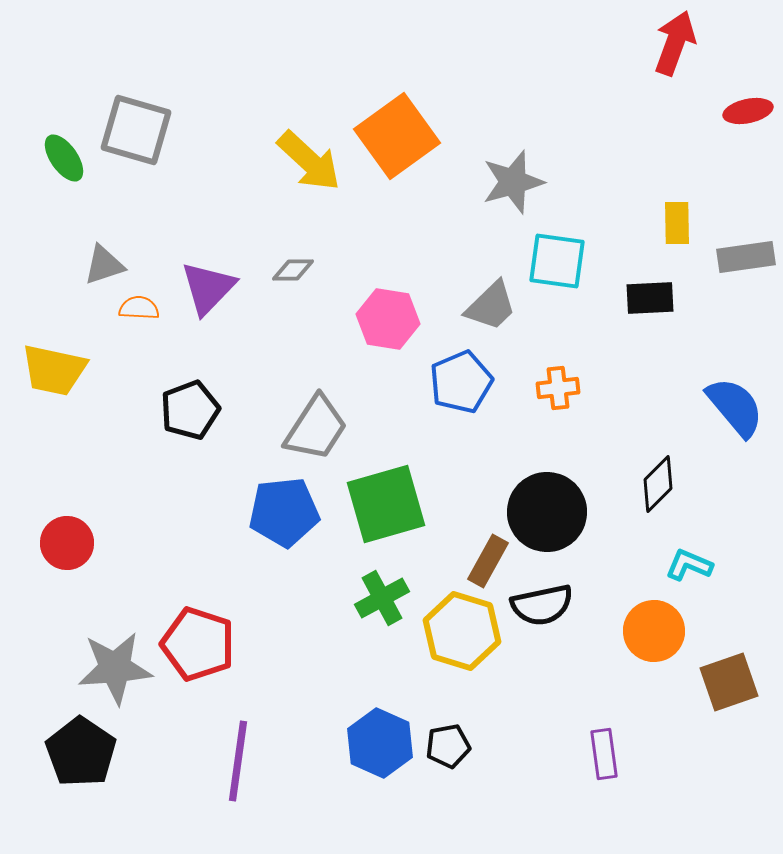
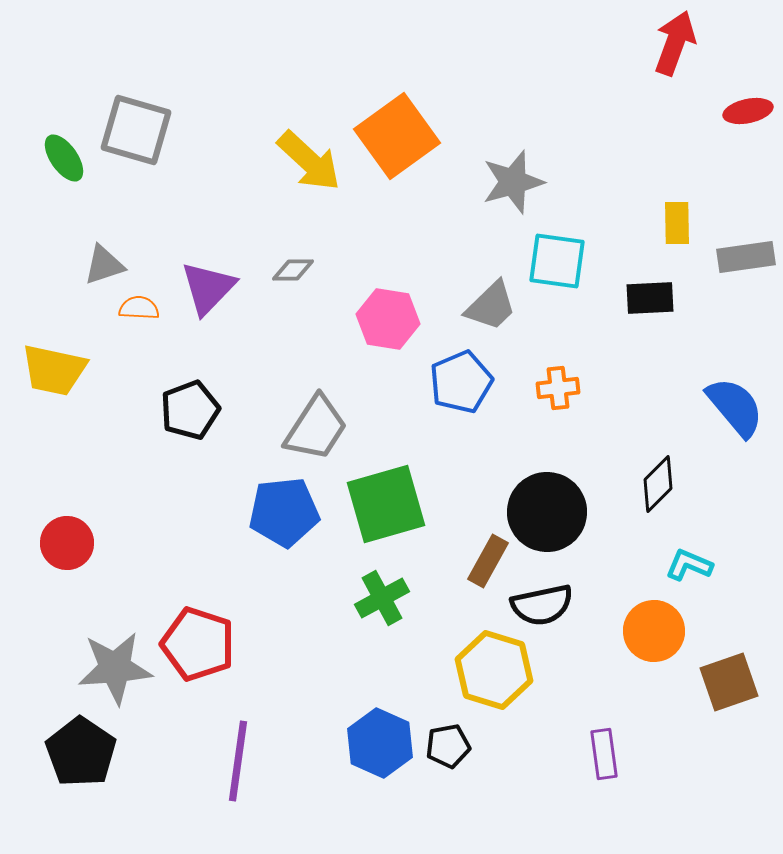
yellow hexagon at (462, 631): moved 32 px right, 39 px down
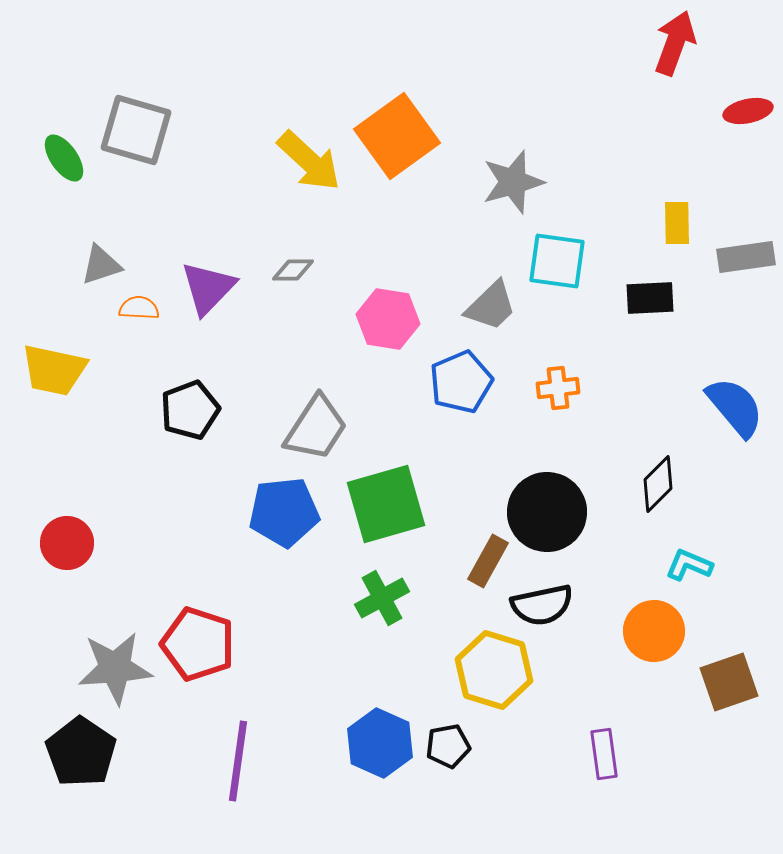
gray triangle at (104, 265): moved 3 px left
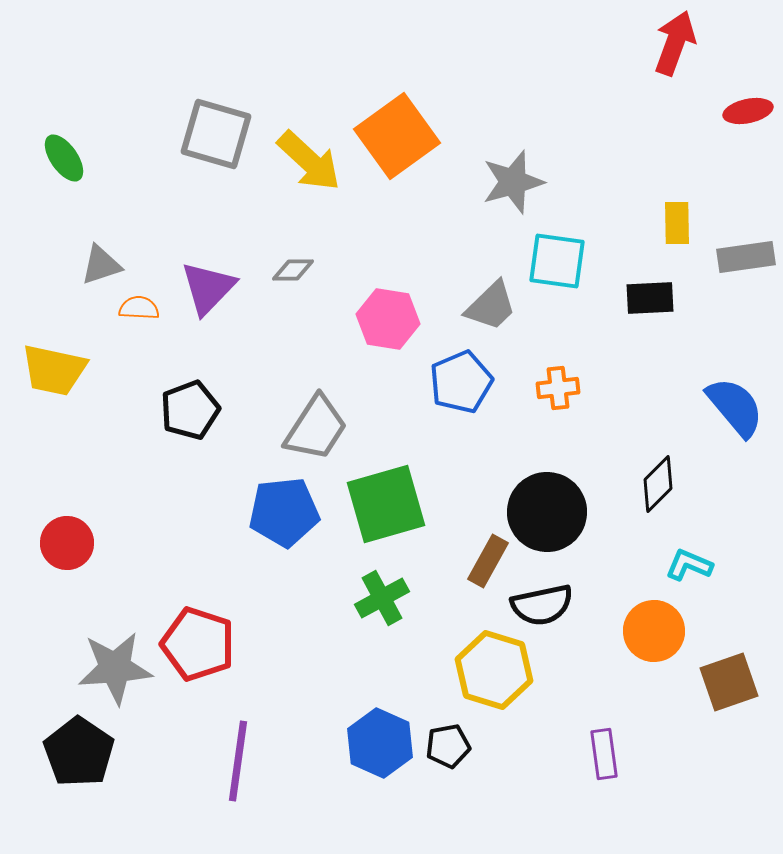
gray square at (136, 130): moved 80 px right, 4 px down
black pentagon at (81, 752): moved 2 px left
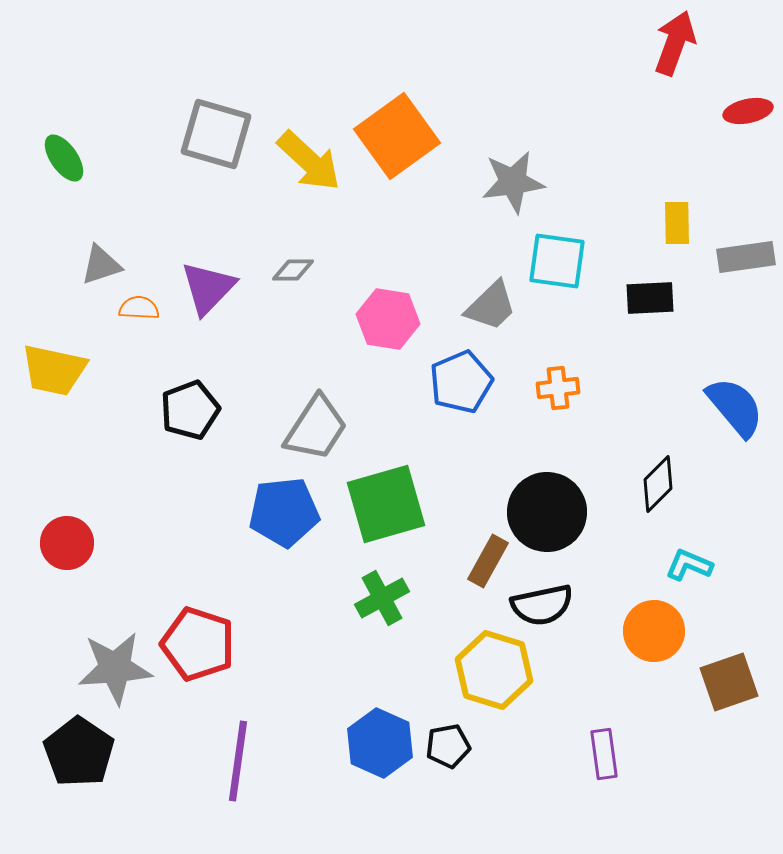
gray star at (513, 182): rotated 8 degrees clockwise
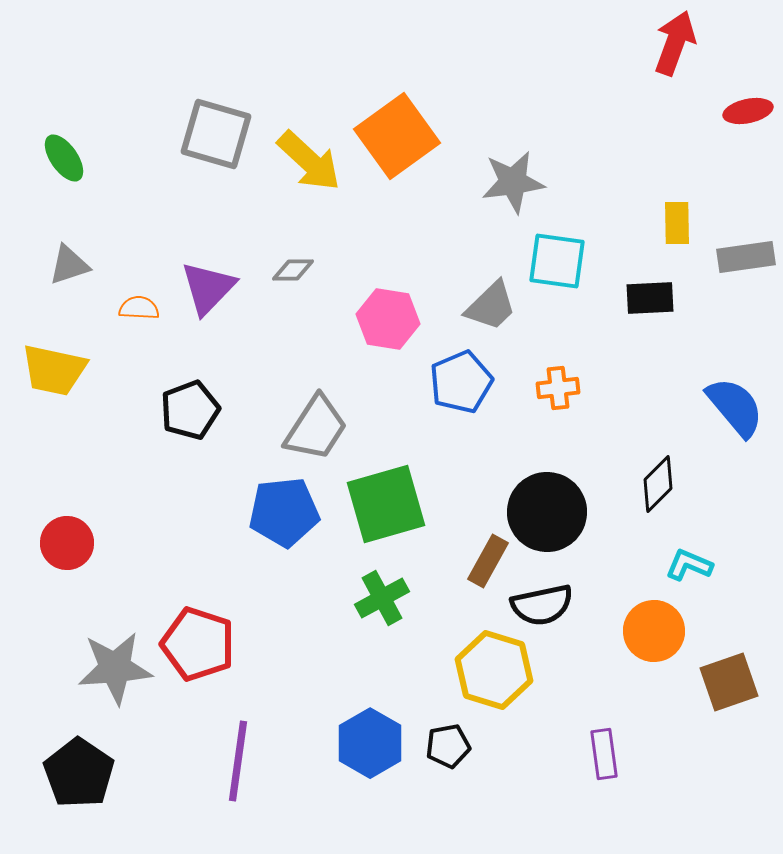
gray triangle at (101, 265): moved 32 px left
blue hexagon at (380, 743): moved 10 px left; rotated 6 degrees clockwise
black pentagon at (79, 752): moved 21 px down
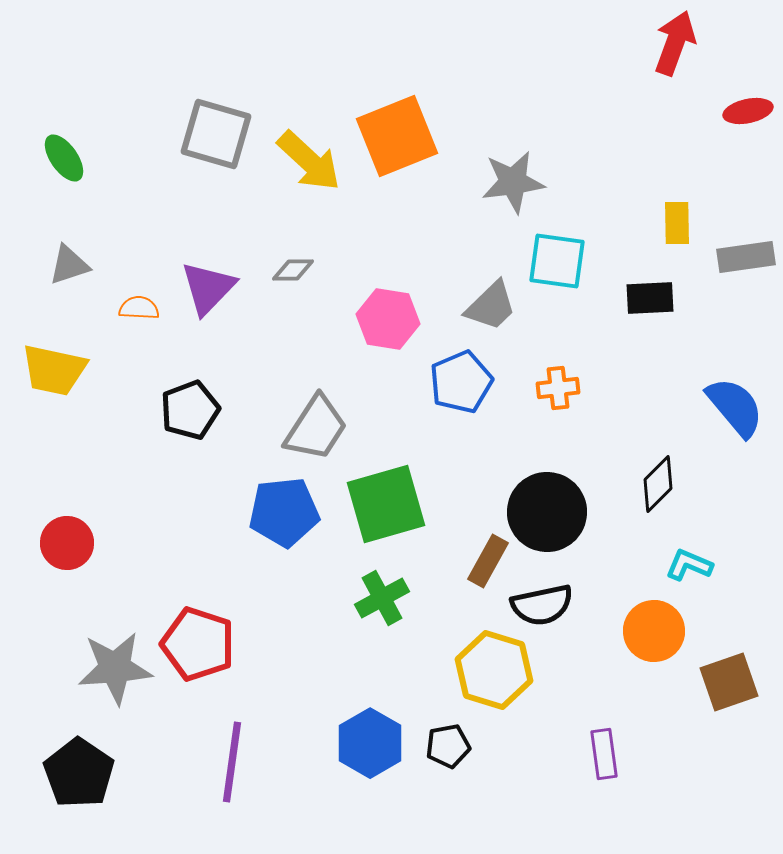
orange square at (397, 136): rotated 14 degrees clockwise
purple line at (238, 761): moved 6 px left, 1 px down
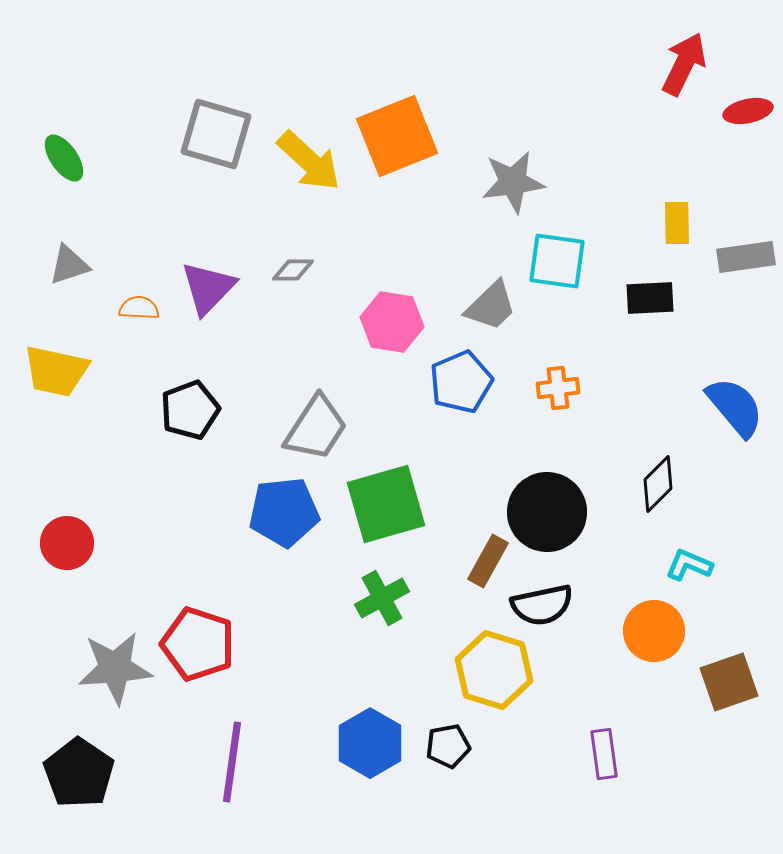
red arrow at (675, 43): moved 9 px right, 21 px down; rotated 6 degrees clockwise
pink hexagon at (388, 319): moved 4 px right, 3 px down
yellow trapezoid at (54, 370): moved 2 px right, 1 px down
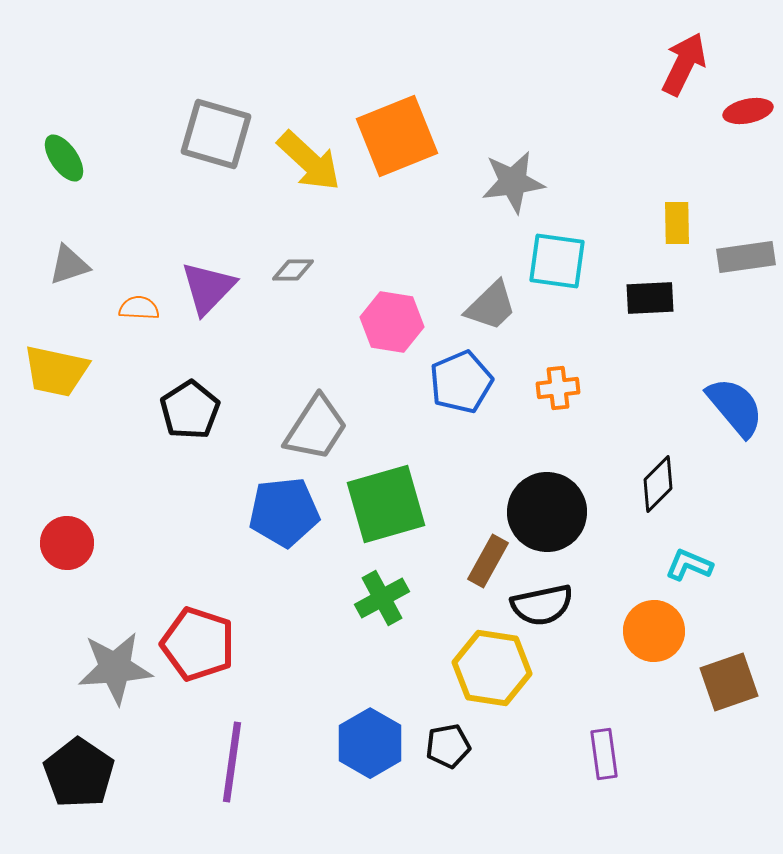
black pentagon at (190, 410): rotated 12 degrees counterclockwise
yellow hexagon at (494, 670): moved 2 px left, 2 px up; rotated 8 degrees counterclockwise
